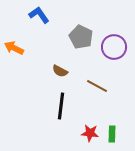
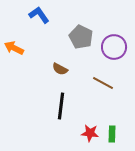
brown semicircle: moved 2 px up
brown line: moved 6 px right, 3 px up
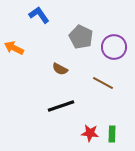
black line: rotated 64 degrees clockwise
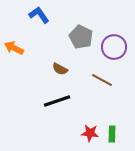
brown line: moved 1 px left, 3 px up
black line: moved 4 px left, 5 px up
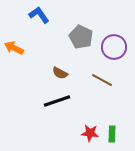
brown semicircle: moved 4 px down
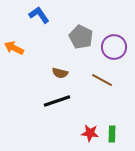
brown semicircle: rotated 14 degrees counterclockwise
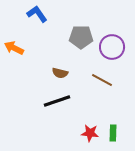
blue L-shape: moved 2 px left, 1 px up
gray pentagon: rotated 25 degrees counterclockwise
purple circle: moved 2 px left
green rectangle: moved 1 px right, 1 px up
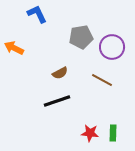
blue L-shape: rotated 10 degrees clockwise
gray pentagon: rotated 10 degrees counterclockwise
brown semicircle: rotated 42 degrees counterclockwise
